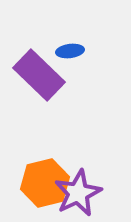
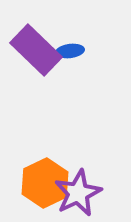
purple rectangle: moved 3 px left, 25 px up
orange hexagon: rotated 12 degrees counterclockwise
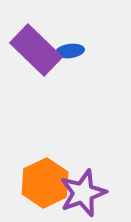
purple star: moved 5 px right; rotated 6 degrees clockwise
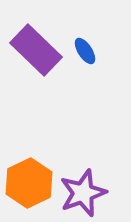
blue ellipse: moved 15 px right; rotated 64 degrees clockwise
orange hexagon: moved 16 px left
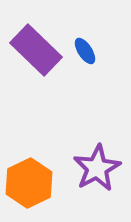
purple star: moved 14 px right, 25 px up; rotated 9 degrees counterclockwise
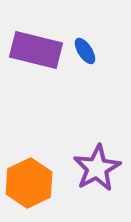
purple rectangle: rotated 30 degrees counterclockwise
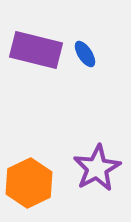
blue ellipse: moved 3 px down
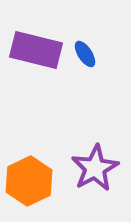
purple star: moved 2 px left
orange hexagon: moved 2 px up
